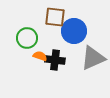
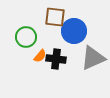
green circle: moved 1 px left, 1 px up
orange semicircle: rotated 112 degrees clockwise
black cross: moved 1 px right, 1 px up
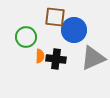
blue circle: moved 1 px up
orange semicircle: rotated 40 degrees counterclockwise
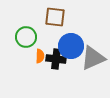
blue circle: moved 3 px left, 16 px down
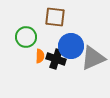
black cross: rotated 12 degrees clockwise
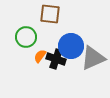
brown square: moved 5 px left, 3 px up
orange semicircle: rotated 144 degrees counterclockwise
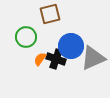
brown square: rotated 20 degrees counterclockwise
orange semicircle: moved 3 px down
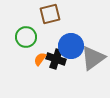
gray triangle: rotated 12 degrees counterclockwise
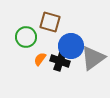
brown square: moved 8 px down; rotated 30 degrees clockwise
black cross: moved 4 px right, 2 px down
